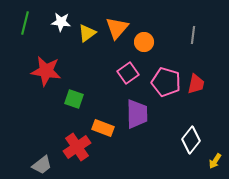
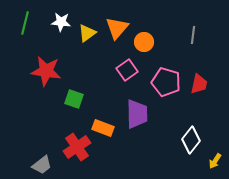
pink square: moved 1 px left, 3 px up
red trapezoid: moved 3 px right
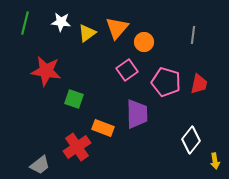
yellow arrow: rotated 42 degrees counterclockwise
gray trapezoid: moved 2 px left
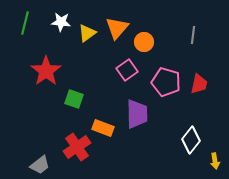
red star: rotated 28 degrees clockwise
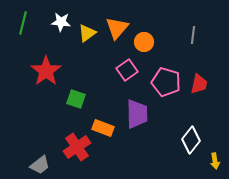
green line: moved 2 px left
green square: moved 2 px right
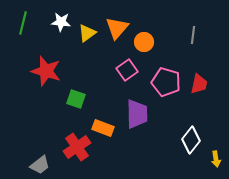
red star: rotated 20 degrees counterclockwise
yellow arrow: moved 1 px right, 2 px up
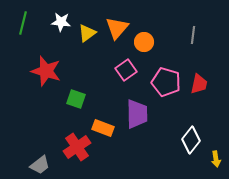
pink square: moved 1 px left
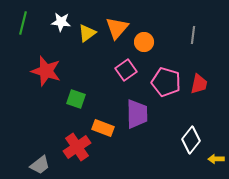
yellow arrow: rotated 98 degrees clockwise
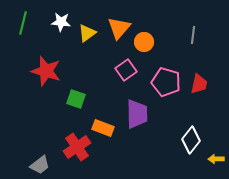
orange triangle: moved 2 px right
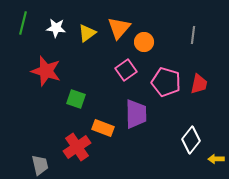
white star: moved 5 px left, 6 px down
purple trapezoid: moved 1 px left
gray trapezoid: rotated 65 degrees counterclockwise
